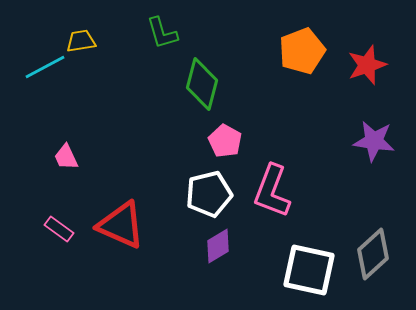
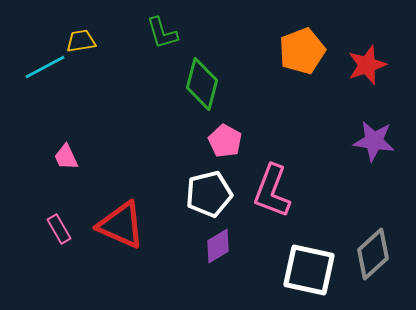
pink rectangle: rotated 24 degrees clockwise
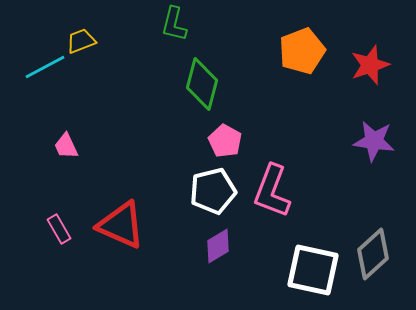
green L-shape: moved 12 px right, 9 px up; rotated 30 degrees clockwise
yellow trapezoid: rotated 12 degrees counterclockwise
red star: moved 3 px right
pink trapezoid: moved 11 px up
white pentagon: moved 4 px right, 3 px up
white square: moved 4 px right
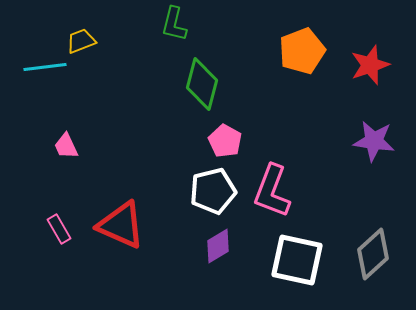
cyan line: rotated 21 degrees clockwise
white square: moved 16 px left, 10 px up
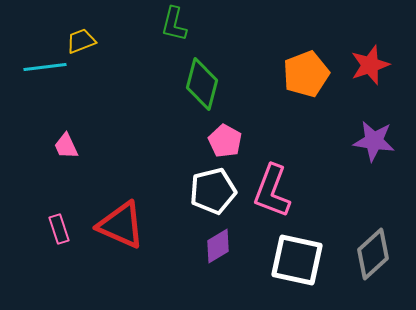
orange pentagon: moved 4 px right, 23 px down
pink rectangle: rotated 12 degrees clockwise
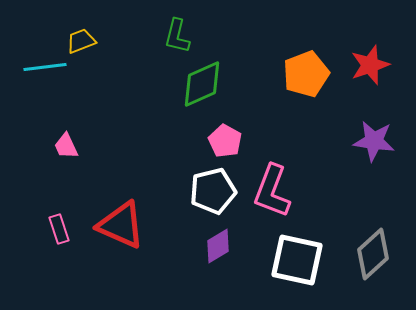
green L-shape: moved 3 px right, 12 px down
green diamond: rotated 51 degrees clockwise
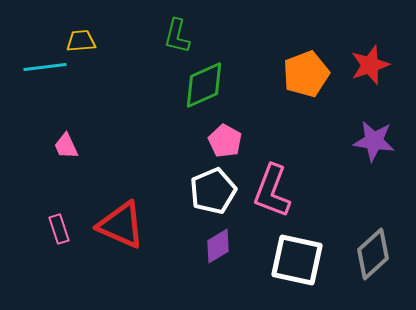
yellow trapezoid: rotated 16 degrees clockwise
green diamond: moved 2 px right, 1 px down
white pentagon: rotated 9 degrees counterclockwise
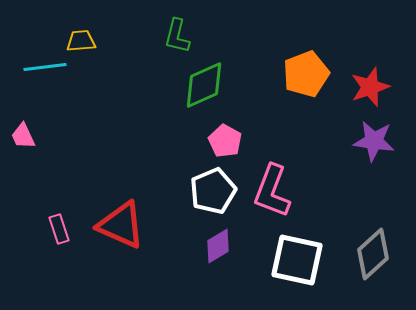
red star: moved 22 px down
pink trapezoid: moved 43 px left, 10 px up
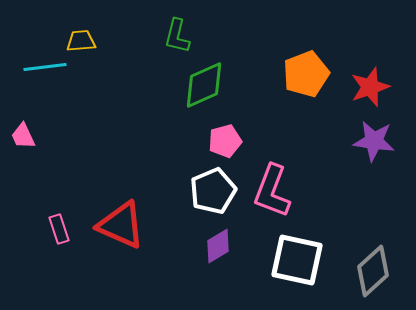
pink pentagon: rotated 28 degrees clockwise
gray diamond: moved 17 px down
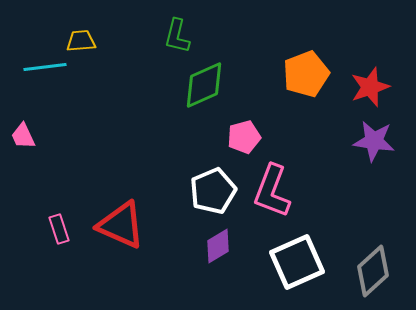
pink pentagon: moved 19 px right, 4 px up
white square: moved 2 px down; rotated 36 degrees counterclockwise
